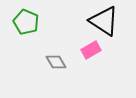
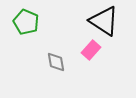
pink rectangle: rotated 18 degrees counterclockwise
gray diamond: rotated 20 degrees clockwise
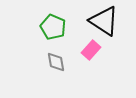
green pentagon: moved 27 px right, 5 px down
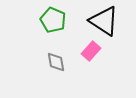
green pentagon: moved 7 px up
pink rectangle: moved 1 px down
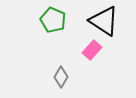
pink rectangle: moved 1 px right, 1 px up
gray diamond: moved 5 px right, 15 px down; rotated 40 degrees clockwise
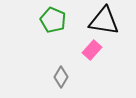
black triangle: rotated 24 degrees counterclockwise
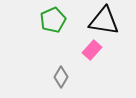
green pentagon: rotated 25 degrees clockwise
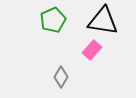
black triangle: moved 1 px left
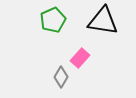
pink rectangle: moved 12 px left, 8 px down
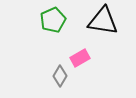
pink rectangle: rotated 18 degrees clockwise
gray diamond: moved 1 px left, 1 px up
